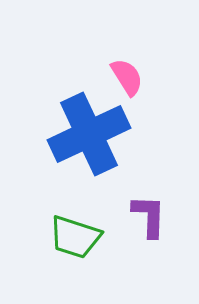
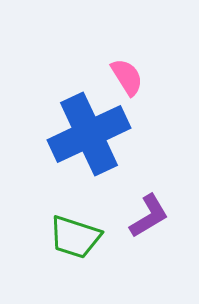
purple L-shape: rotated 57 degrees clockwise
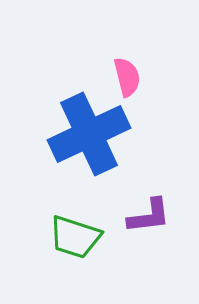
pink semicircle: rotated 18 degrees clockwise
purple L-shape: rotated 24 degrees clockwise
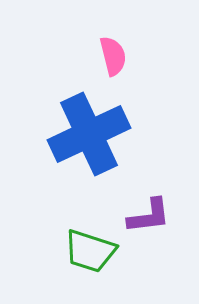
pink semicircle: moved 14 px left, 21 px up
green trapezoid: moved 15 px right, 14 px down
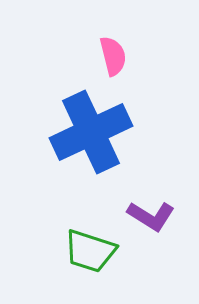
blue cross: moved 2 px right, 2 px up
purple L-shape: moved 2 px right; rotated 39 degrees clockwise
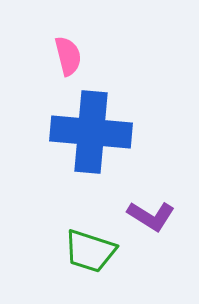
pink semicircle: moved 45 px left
blue cross: rotated 30 degrees clockwise
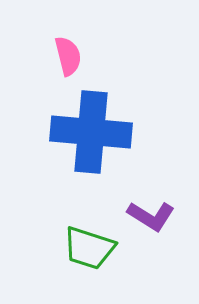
green trapezoid: moved 1 px left, 3 px up
